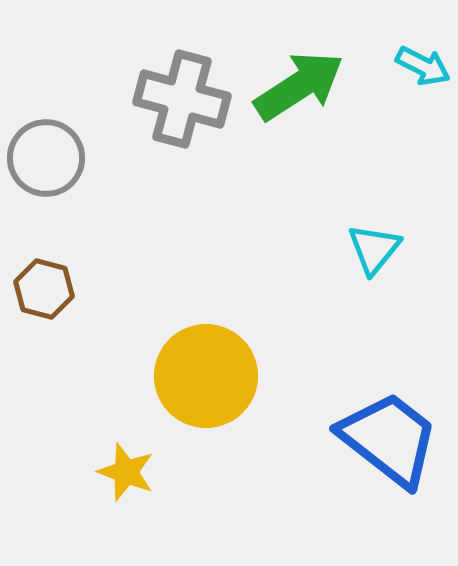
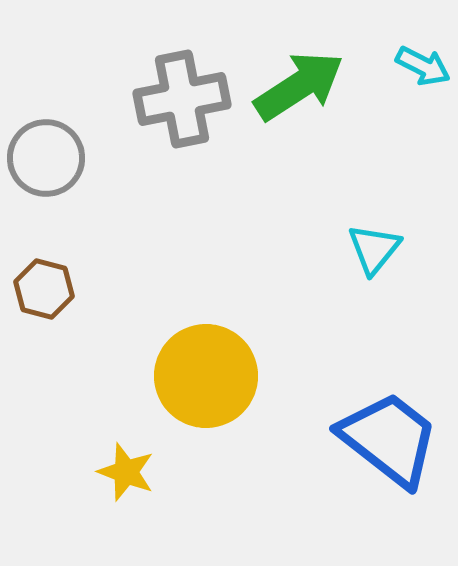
gray cross: rotated 26 degrees counterclockwise
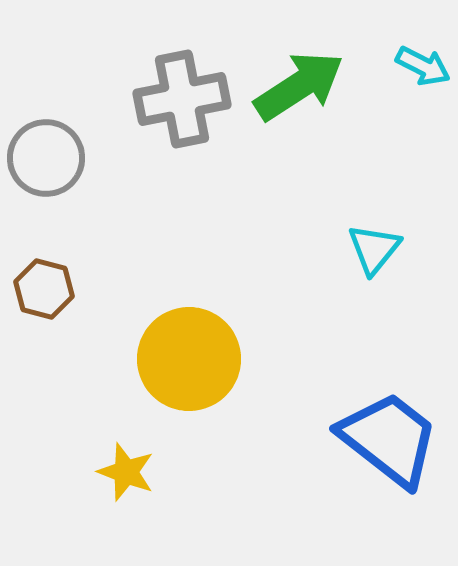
yellow circle: moved 17 px left, 17 px up
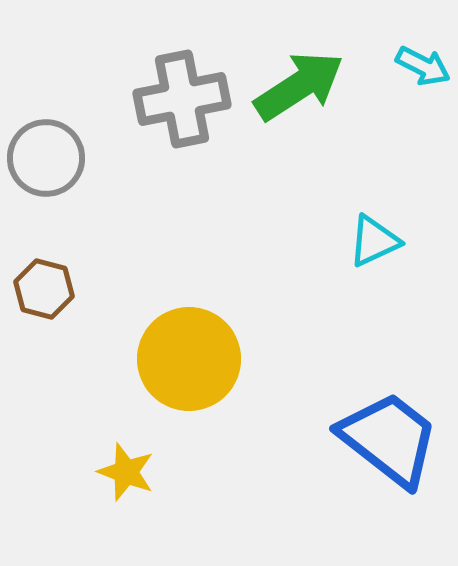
cyan triangle: moved 8 px up; rotated 26 degrees clockwise
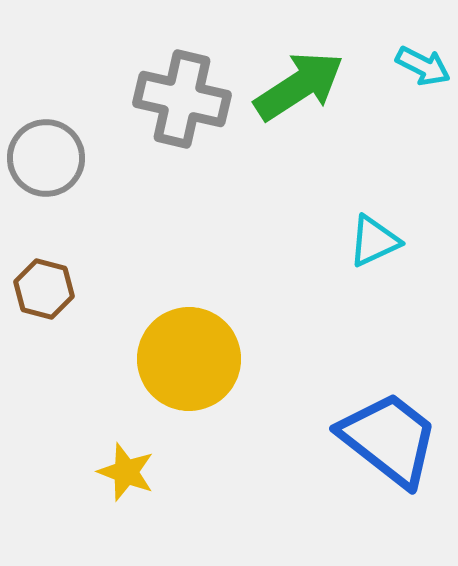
gray cross: rotated 24 degrees clockwise
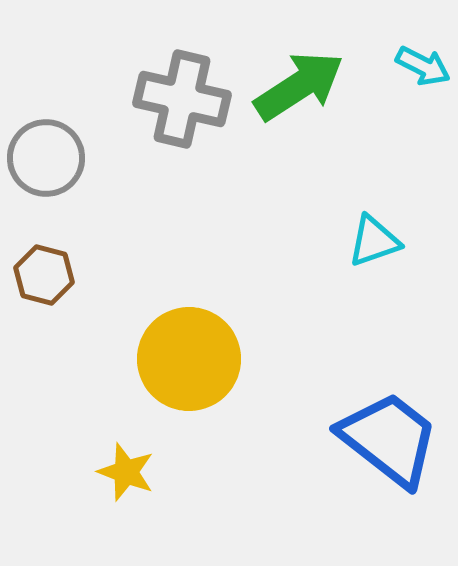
cyan triangle: rotated 6 degrees clockwise
brown hexagon: moved 14 px up
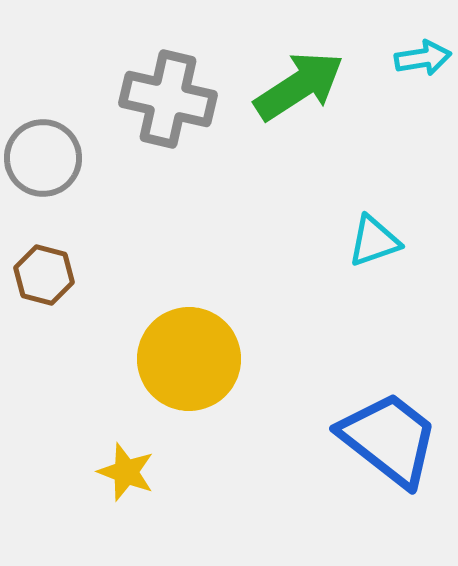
cyan arrow: moved 8 px up; rotated 36 degrees counterclockwise
gray cross: moved 14 px left
gray circle: moved 3 px left
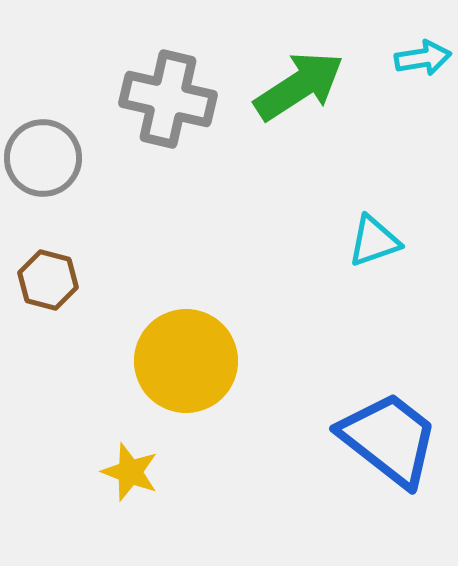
brown hexagon: moved 4 px right, 5 px down
yellow circle: moved 3 px left, 2 px down
yellow star: moved 4 px right
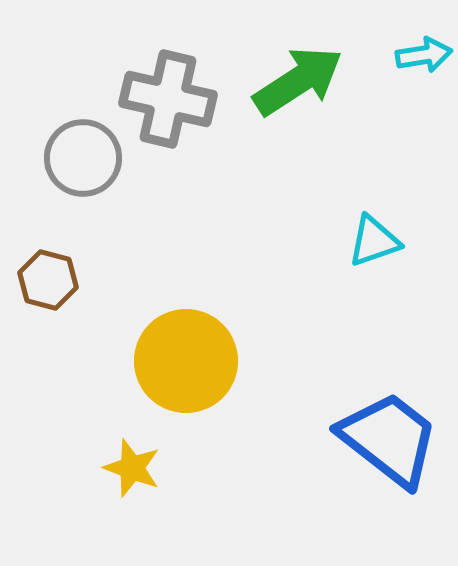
cyan arrow: moved 1 px right, 3 px up
green arrow: moved 1 px left, 5 px up
gray circle: moved 40 px right
yellow star: moved 2 px right, 4 px up
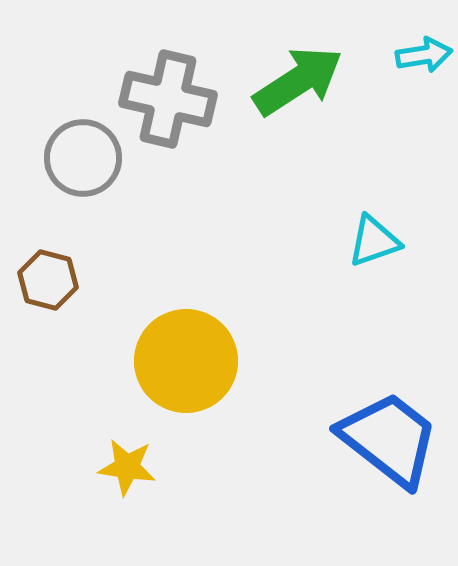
yellow star: moved 5 px left, 1 px up; rotated 12 degrees counterclockwise
